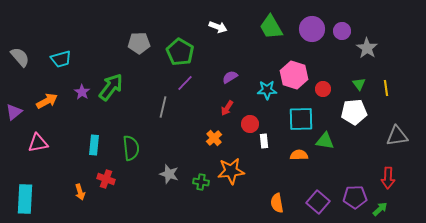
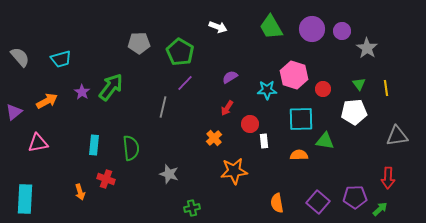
orange star at (231, 171): moved 3 px right
green cross at (201, 182): moved 9 px left, 26 px down; rotated 21 degrees counterclockwise
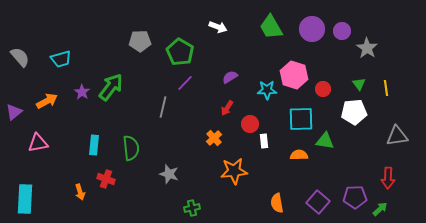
gray pentagon at (139, 43): moved 1 px right, 2 px up
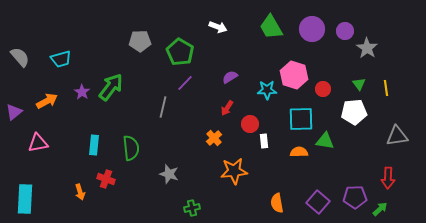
purple circle at (342, 31): moved 3 px right
orange semicircle at (299, 155): moved 3 px up
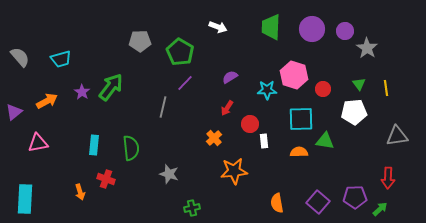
green trapezoid at (271, 27): rotated 32 degrees clockwise
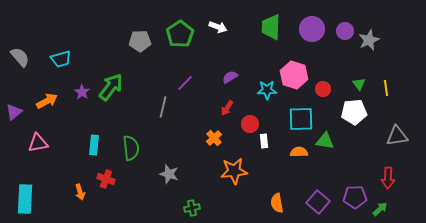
gray star at (367, 48): moved 2 px right, 8 px up; rotated 15 degrees clockwise
green pentagon at (180, 52): moved 18 px up; rotated 8 degrees clockwise
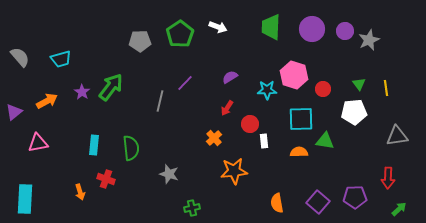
gray line at (163, 107): moved 3 px left, 6 px up
green arrow at (380, 209): moved 19 px right
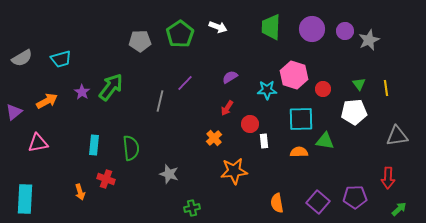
gray semicircle at (20, 57): moved 2 px right, 1 px down; rotated 100 degrees clockwise
